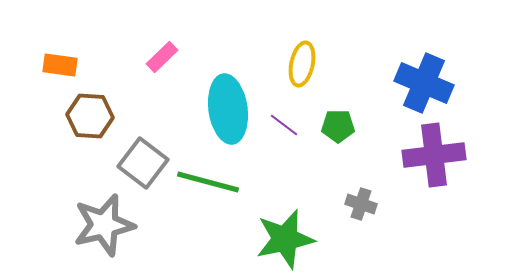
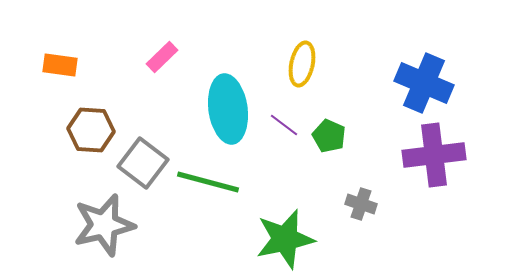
brown hexagon: moved 1 px right, 14 px down
green pentagon: moved 9 px left, 10 px down; rotated 24 degrees clockwise
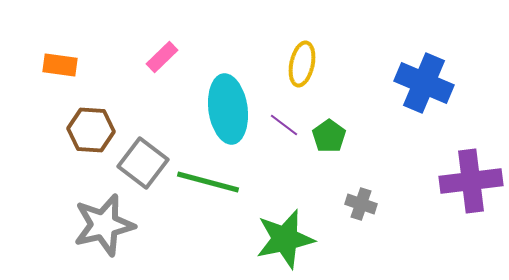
green pentagon: rotated 12 degrees clockwise
purple cross: moved 37 px right, 26 px down
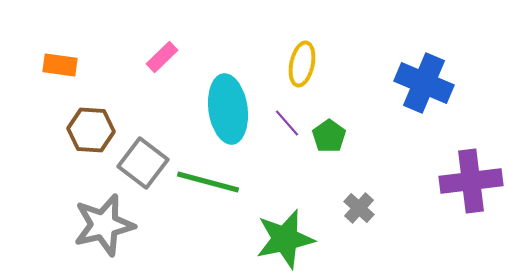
purple line: moved 3 px right, 2 px up; rotated 12 degrees clockwise
gray cross: moved 2 px left, 4 px down; rotated 24 degrees clockwise
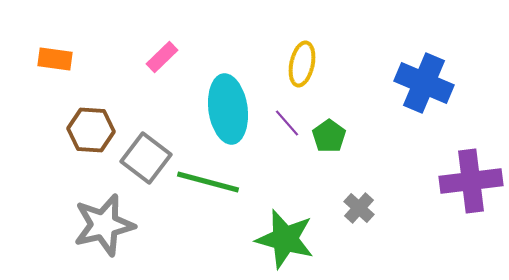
orange rectangle: moved 5 px left, 6 px up
gray square: moved 3 px right, 5 px up
green star: rotated 28 degrees clockwise
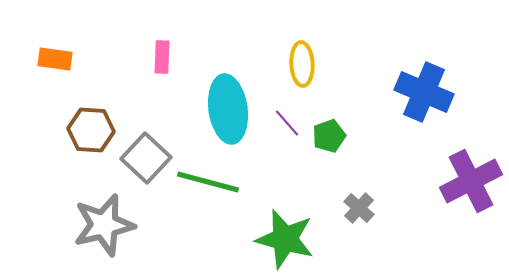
pink rectangle: rotated 44 degrees counterclockwise
yellow ellipse: rotated 15 degrees counterclockwise
blue cross: moved 9 px down
green pentagon: rotated 16 degrees clockwise
gray square: rotated 6 degrees clockwise
purple cross: rotated 20 degrees counterclockwise
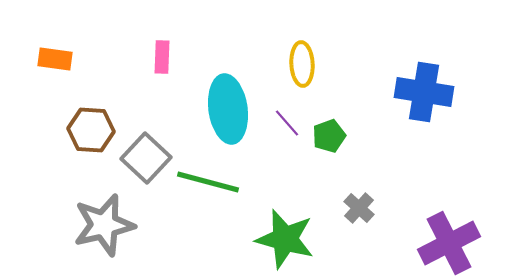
blue cross: rotated 14 degrees counterclockwise
purple cross: moved 22 px left, 62 px down
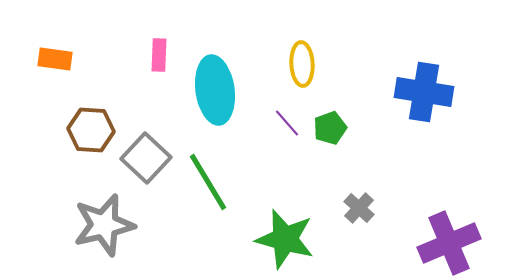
pink rectangle: moved 3 px left, 2 px up
cyan ellipse: moved 13 px left, 19 px up
green pentagon: moved 1 px right, 8 px up
green line: rotated 44 degrees clockwise
purple cross: rotated 4 degrees clockwise
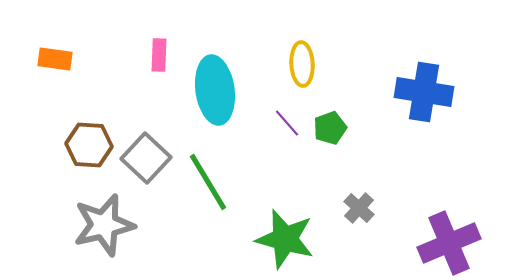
brown hexagon: moved 2 px left, 15 px down
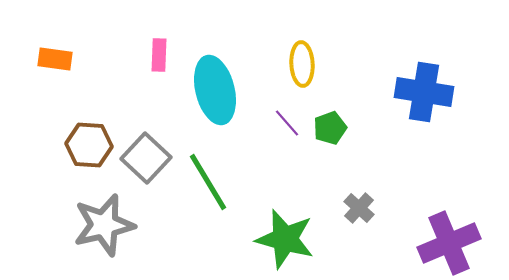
cyan ellipse: rotated 6 degrees counterclockwise
